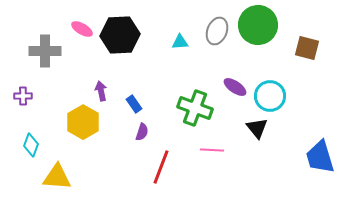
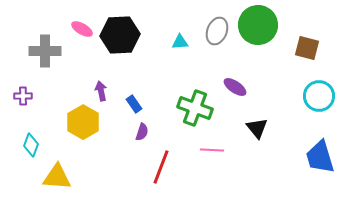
cyan circle: moved 49 px right
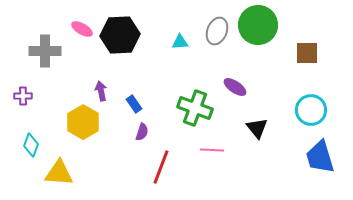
brown square: moved 5 px down; rotated 15 degrees counterclockwise
cyan circle: moved 8 px left, 14 px down
yellow triangle: moved 2 px right, 4 px up
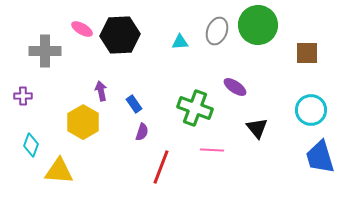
yellow triangle: moved 2 px up
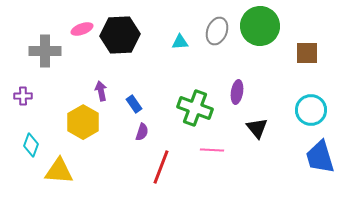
green circle: moved 2 px right, 1 px down
pink ellipse: rotated 50 degrees counterclockwise
purple ellipse: moved 2 px right, 5 px down; rotated 65 degrees clockwise
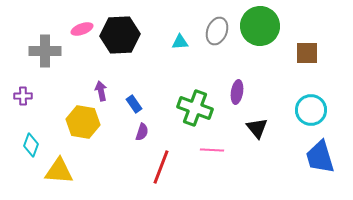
yellow hexagon: rotated 20 degrees counterclockwise
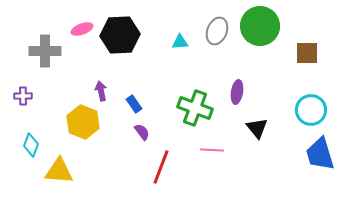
yellow hexagon: rotated 12 degrees clockwise
purple semicircle: rotated 54 degrees counterclockwise
blue trapezoid: moved 3 px up
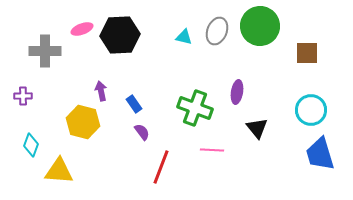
cyan triangle: moved 4 px right, 5 px up; rotated 18 degrees clockwise
yellow hexagon: rotated 8 degrees counterclockwise
